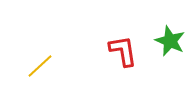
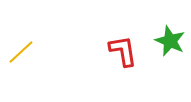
yellow line: moved 19 px left, 14 px up
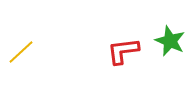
red L-shape: rotated 88 degrees counterclockwise
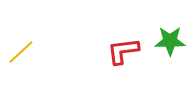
green star: rotated 24 degrees counterclockwise
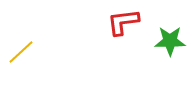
red L-shape: moved 29 px up
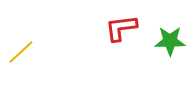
red L-shape: moved 2 px left, 6 px down
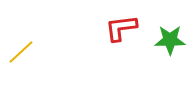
green star: moved 1 px up
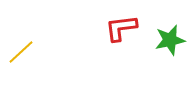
green star: rotated 12 degrees counterclockwise
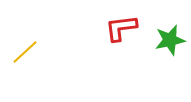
yellow line: moved 4 px right
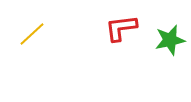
yellow line: moved 7 px right, 18 px up
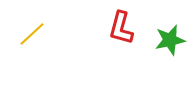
red L-shape: rotated 68 degrees counterclockwise
